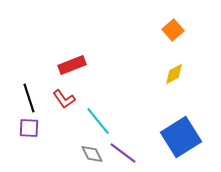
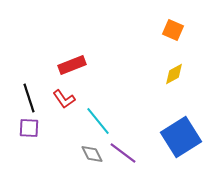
orange square: rotated 25 degrees counterclockwise
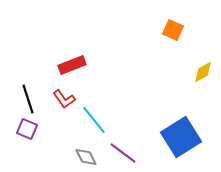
yellow diamond: moved 29 px right, 2 px up
black line: moved 1 px left, 1 px down
cyan line: moved 4 px left, 1 px up
purple square: moved 2 px left, 1 px down; rotated 20 degrees clockwise
gray diamond: moved 6 px left, 3 px down
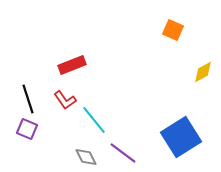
red L-shape: moved 1 px right, 1 px down
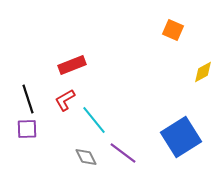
red L-shape: rotated 95 degrees clockwise
purple square: rotated 25 degrees counterclockwise
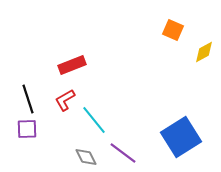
yellow diamond: moved 1 px right, 20 px up
